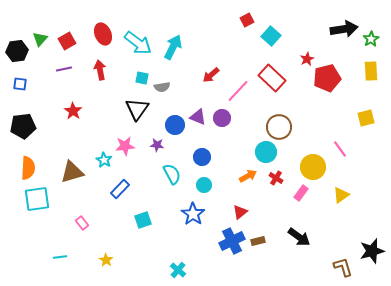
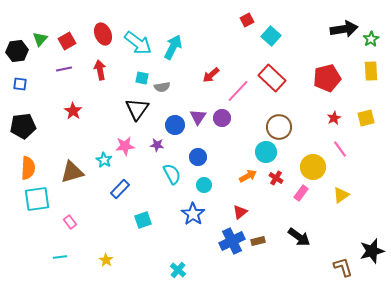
red star at (307, 59): moved 27 px right, 59 px down
purple triangle at (198, 117): rotated 42 degrees clockwise
blue circle at (202, 157): moved 4 px left
pink rectangle at (82, 223): moved 12 px left, 1 px up
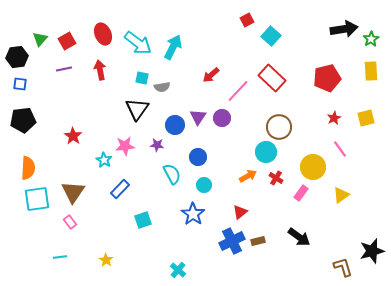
black hexagon at (17, 51): moved 6 px down
red star at (73, 111): moved 25 px down
black pentagon at (23, 126): moved 6 px up
brown triangle at (72, 172): moved 1 px right, 20 px down; rotated 40 degrees counterclockwise
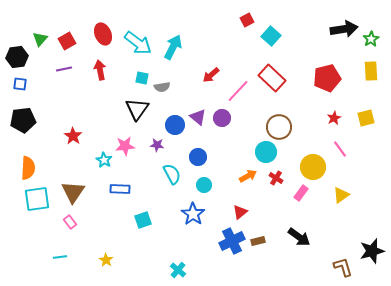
purple triangle at (198, 117): rotated 24 degrees counterclockwise
blue rectangle at (120, 189): rotated 48 degrees clockwise
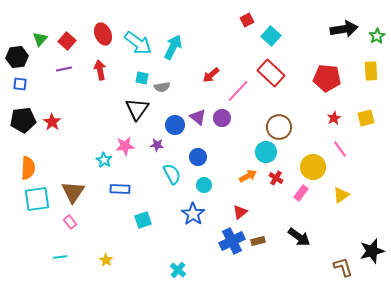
green star at (371, 39): moved 6 px right, 3 px up
red square at (67, 41): rotated 18 degrees counterclockwise
red rectangle at (272, 78): moved 1 px left, 5 px up
red pentagon at (327, 78): rotated 20 degrees clockwise
red star at (73, 136): moved 21 px left, 14 px up
